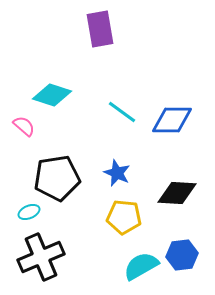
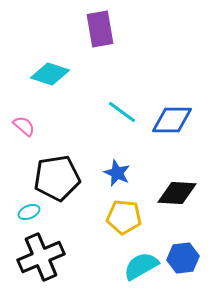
cyan diamond: moved 2 px left, 21 px up
blue hexagon: moved 1 px right, 3 px down
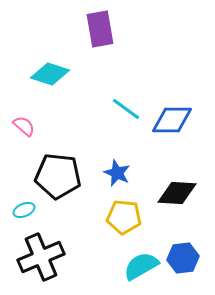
cyan line: moved 4 px right, 3 px up
black pentagon: moved 1 px right, 2 px up; rotated 15 degrees clockwise
cyan ellipse: moved 5 px left, 2 px up
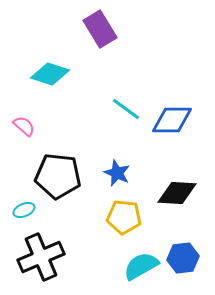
purple rectangle: rotated 21 degrees counterclockwise
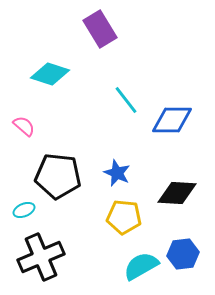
cyan line: moved 9 px up; rotated 16 degrees clockwise
blue hexagon: moved 4 px up
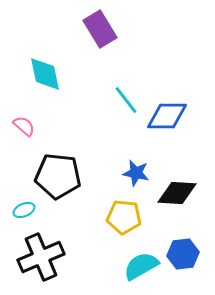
cyan diamond: moved 5 px left; rotated 60 degrees clockwise
blue diamond: moved 5 px left, 4 px up
blue star: moved 19 px right; rotated 12 degrees counterclockwise
